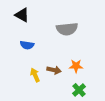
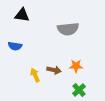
black triangle: rotated 21 degrees counterclockwise
gray semicircle: moved 1 px right
blue semicircle: moved 12 px left, 1 px down
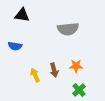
brown arrow: rotated 64 degrees clockwise
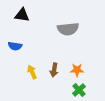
orange star: moved 1 px right, 4 px down
brown arrow: rotated 24 degrees clockwise
yellow arrow: moved 3 px left, 3 px up
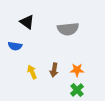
black triangle: moved 5 px right, 7 px down; rotated 28 degrees clockwise
green cross: moved 2 px left
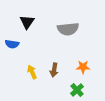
black triangle: rotated 28 degrees clockwise
blue semicircle: moved 3 px left, 2 px up
orange star: moved 6 px right, 3 px up
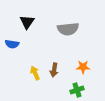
yellow arrow: moved 3 px right, 1 px down
green cross: rotated 24 degrees clockwise
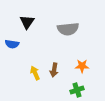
orange star: moved 1 px left, 1 px up
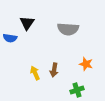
black triangle: moved 1 px down
gray semicircle: rotated 10 degrees clockwise
blue semicircle: moved 2 px left, 6 px up
orange star: moved 4 px right, 2 px up; rotated 16 degrees clockwise
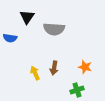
black triangle: moved 6 px up
gray semicircle: moved 14 px left
orange star: moved 1 px left, 3 px down
brown arrow: moved 2 px up
